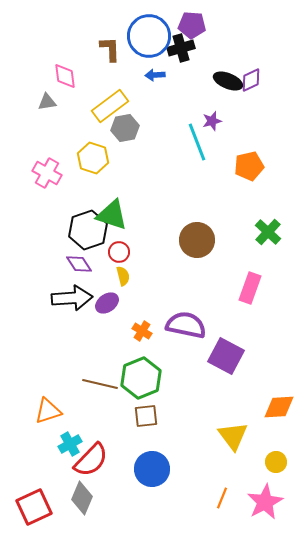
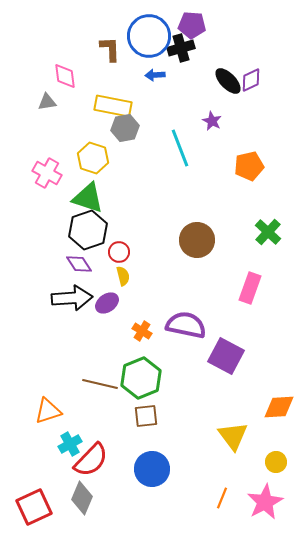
black ellipse at (228, 81): rotated 24 degrees clockwise
yellow rectangle at (110, 106): moved 3 px right; rotated 48 degrees clockwise
purple star at (212, 121): rotated 30 degrees counterclockwise
cyan line at (197, 142): moved 17 px left, 6 px down
green triangle at (112, 215): moved 24 px left, 17 px up
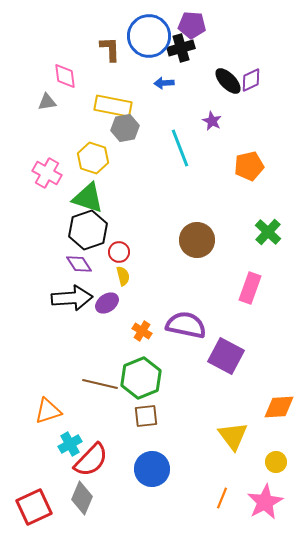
blue arrow at (155, 75): moved 9 px right, 8 px down
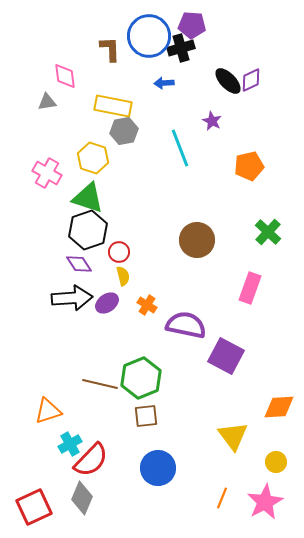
gray hexagon at (125, 128): moved 1 px left, 3 px down
orange cross at (142, 331): moved 5 px right, 26 px up
blue circle at (152, 469): moved 6 px right, 1 px up
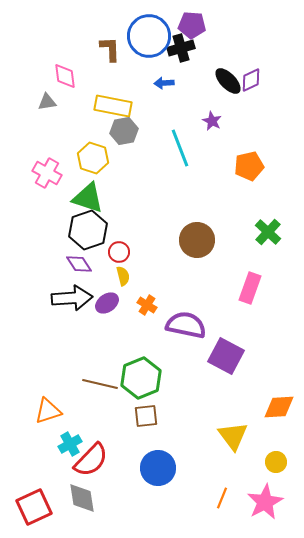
gray diamond at (82, 498): rotated 32 degrees counterclockwise
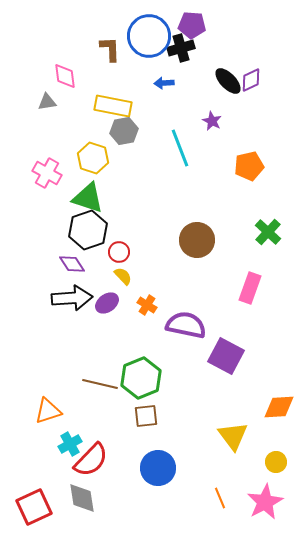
purple diamond at (79, 264): moved 7 px left
yellow semicircle at (123, 276): rotated 30 degrees counterclockwise
orange line at (222, 498): moved 2 px left; rotated 45 degrees counterclockwise
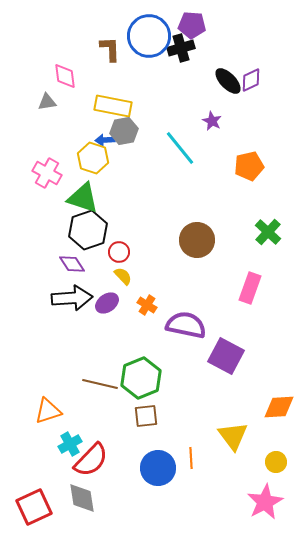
blue arrow at (164, 83): moved 59 px left, 57 px down
cyan line at (180, 148): rotated 18 degrees counterclockwise
green triangle at (88, 198): moved 5 px left
orange line at (220, 498): moved 29 px left, 40 px up; rotated 20 degrees clockwise
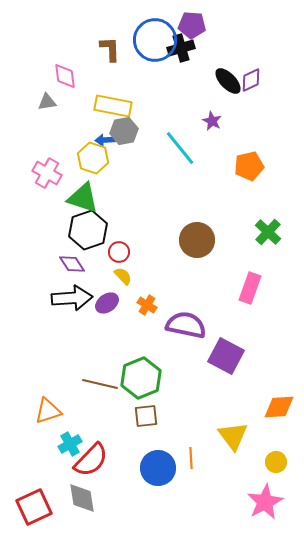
blue circle at (149, 36): moved 6 px right, 4 px down
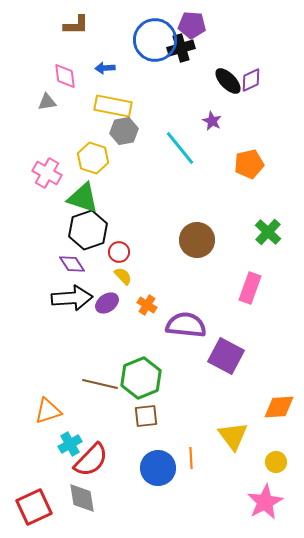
brown L-shape at (110, 49): moved 34 px left, 24 px up; rotated 92 degrees clockwise
blue arrow at (105, 140): moved 72 px up
orange pentagon at (249, 166): moved 2 px up
purple semicircle at (186, 325): rotated 6 degrees counterclockwise
